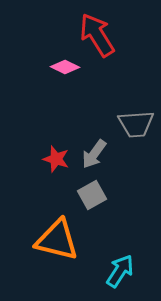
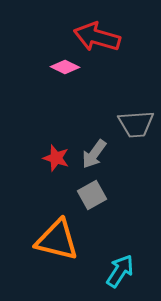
red arrow: moved 2 px down; rotated 42 degrees counterclockwise
red star: moved 1 px up
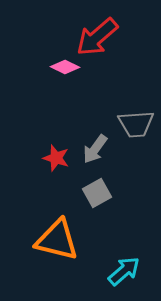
red arrow: rotated 57 degrees counterclockwise
gray arrow: moved 1 px right, 5 px up
gray square: moved 5 px right, 2 px up
cyan arrow: moved 4 px right; rotated 16 degrees clockwise
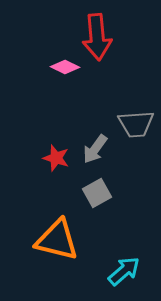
red arrow: rotated 54 degrees counterclockwise
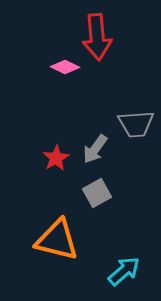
red star: rotated 24 degrees clockwise
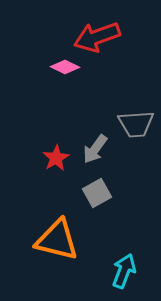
red arrow: rotated 75 degrees clockwise
cyan arrow: rotated 28 degrees counterclockwise
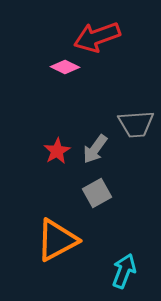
red star: moved 1 px right, 7 px up
orange triangle: rotated 42 degrees counterclockwise
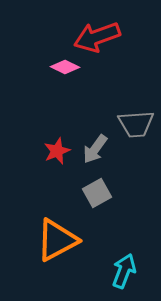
red star: rotated 8 degrees clockwise
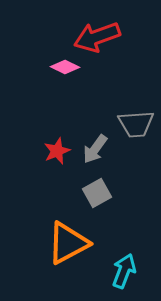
orange triangle: moved 11 px right, 3 px down
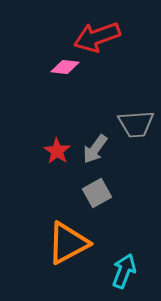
pink diamond: rotated 20 degrees counterclockwise
red star: rotated 16 degrees counterclockwise
